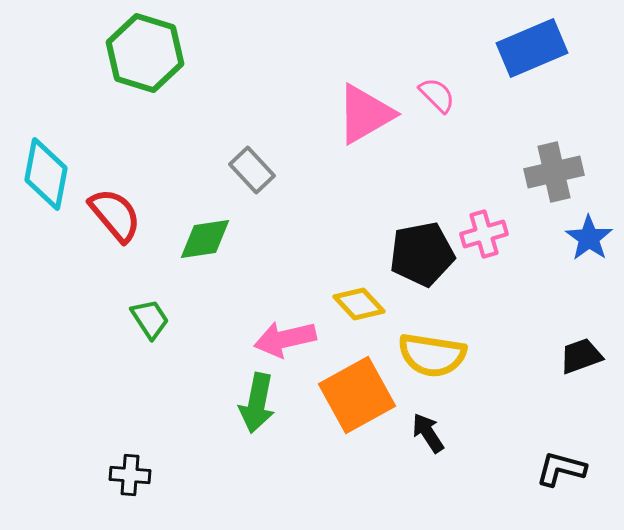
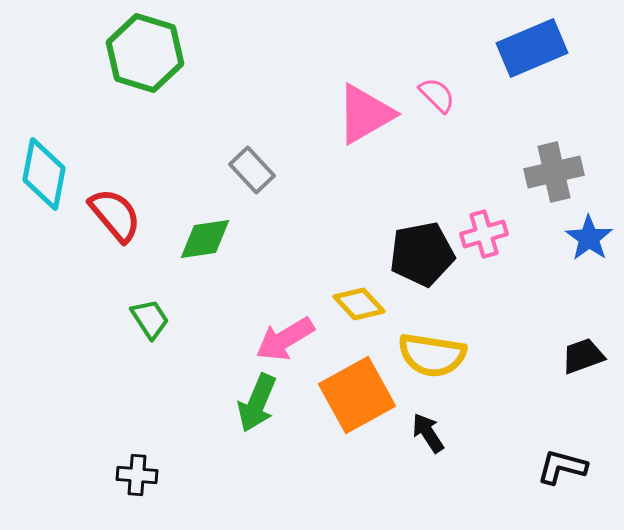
cyan diamond: moved 2 px left
pink arrow: rotated 18 degrees counterclockwise
black trapezoid: moved 2 px right
green arrow: rotated 12 degrees clockwise
black L-shape: moved 1 px right, 2 px up
black cross: moved 7 px right
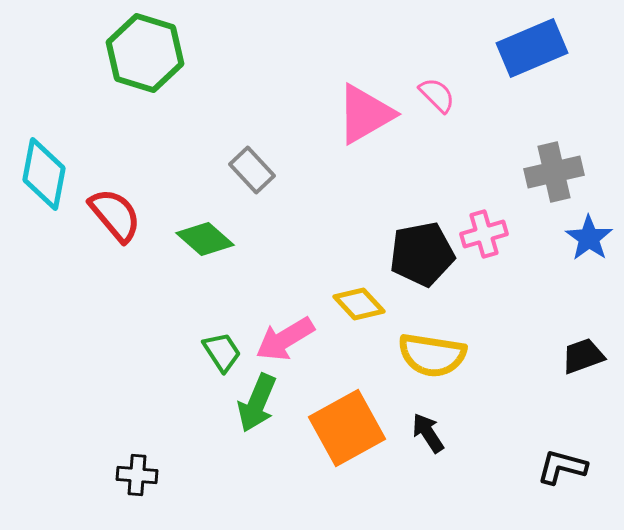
green diamond: rotated 50 degrees clockwise
green trapezoid: moved 72 px right, 33 px down
orange square: moved 10 px left, 33 px down
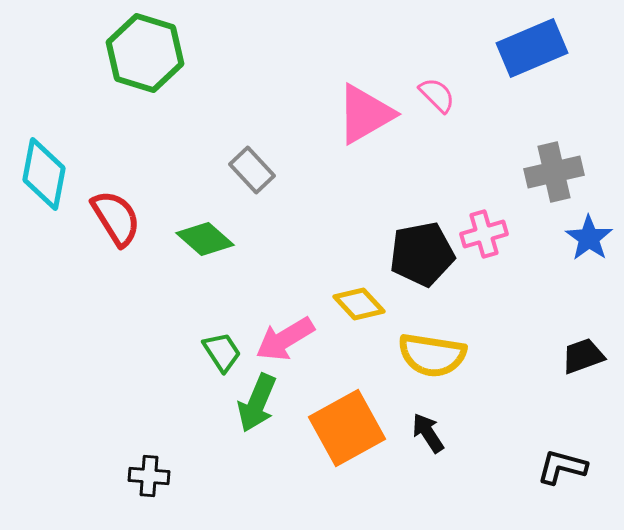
red semicircle: moved 1 px right, 3 px down; rotated 8 degrees clockwise
black cross: moved 12 px right, 1 px down
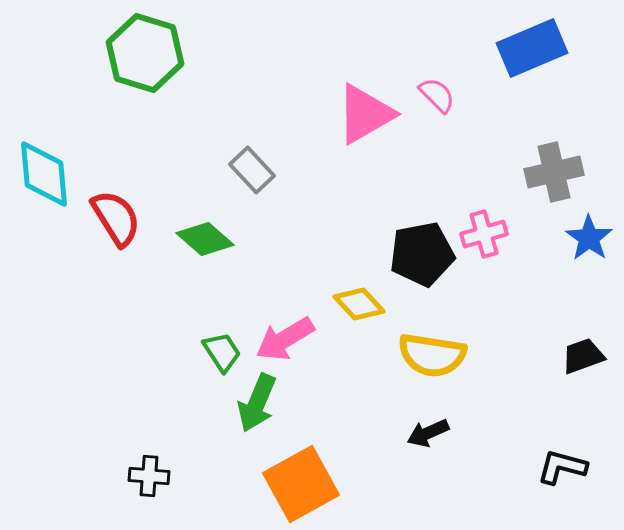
cyan diamond: rotated 16 degrees counterclockwise
orange square: moved 46 px left, 56 px down
black arrow: rotated 81 degrees counterclockwise
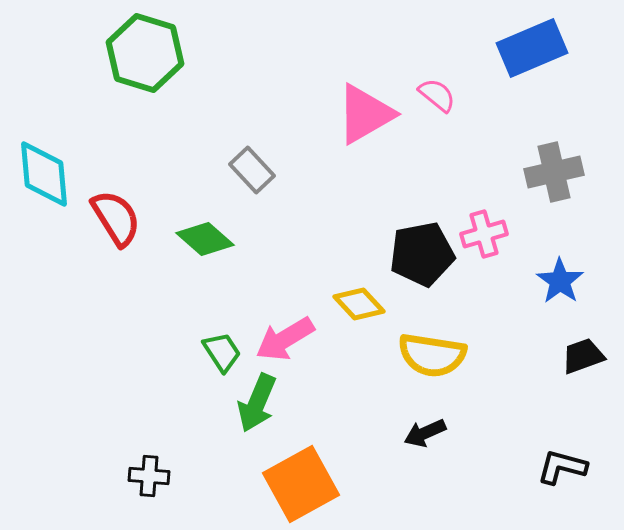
pink semicircle: rotated 6 degrees counterclockwise
blue star: moved 29 px left, 43 px down
black arrow: moved 3 px left
